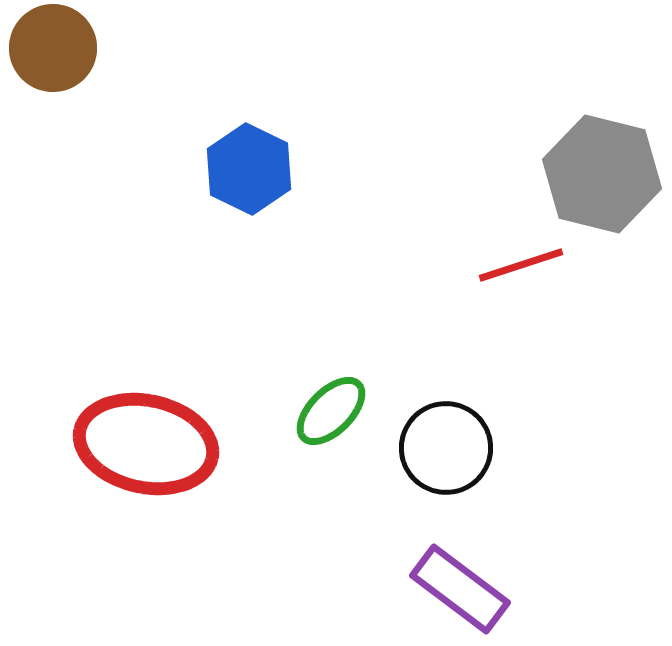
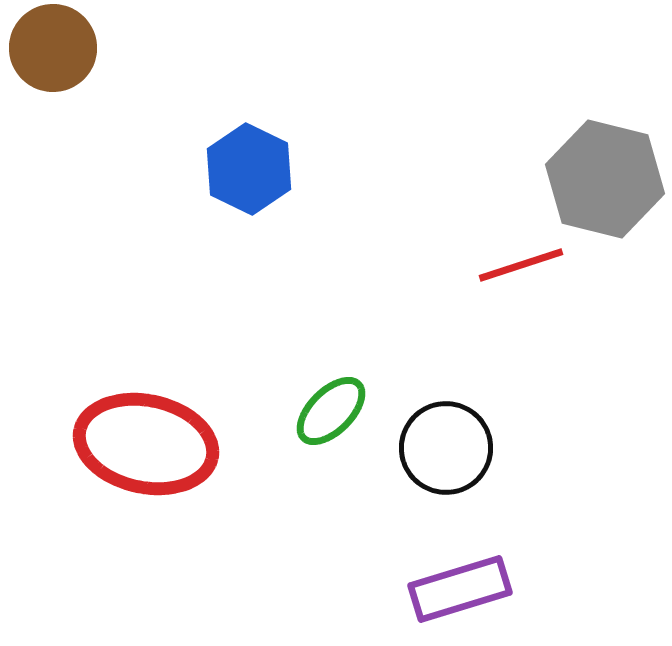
gray hexagon: moved 3 px right, 5 px down
purple rectangle: rotated 54 degrees counterclockwise
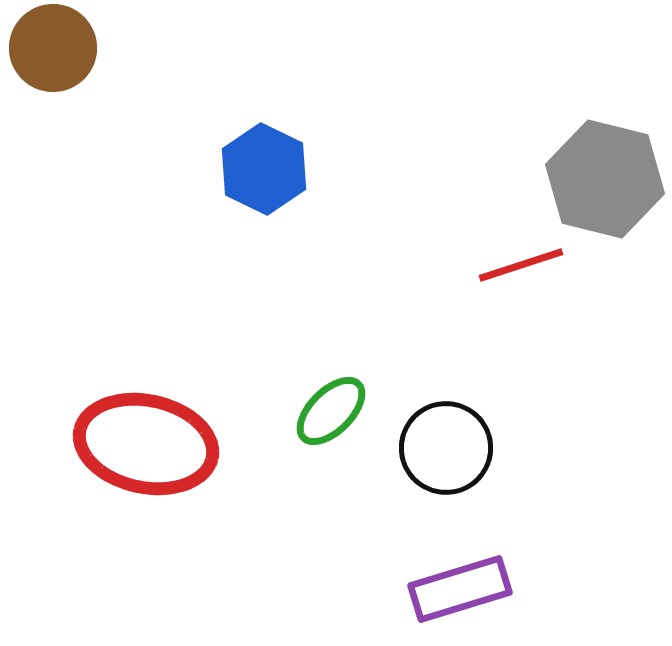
blue hexagon: moved 15 px right
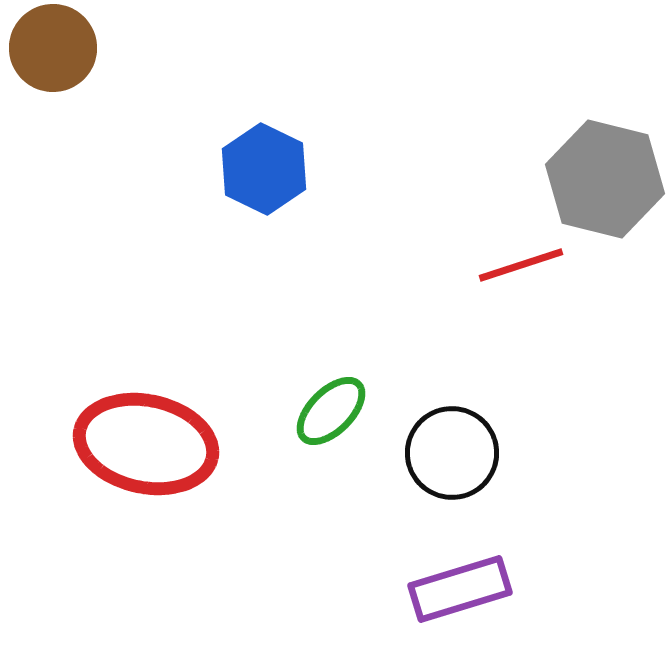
black circle: moved 6 px right, 5 px down
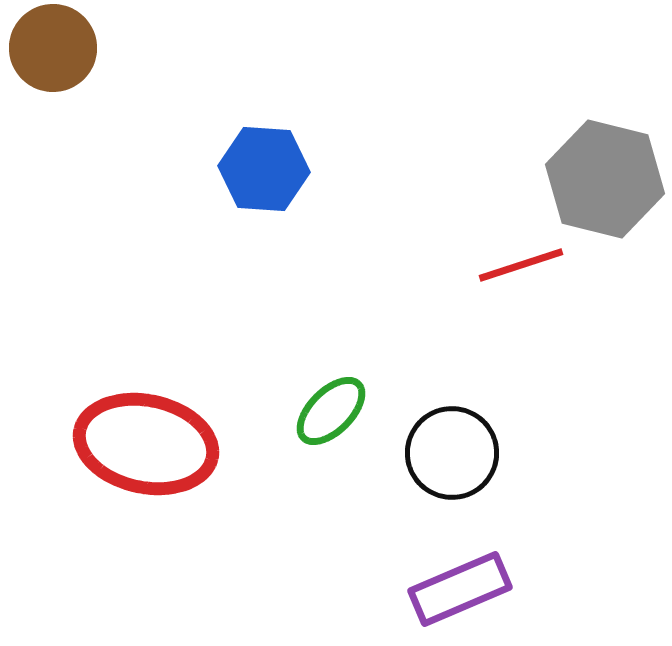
blue hexagon: rotated 22 degrees counterclockwise
purple rectangle: rotated 6 degrees counterclockwise
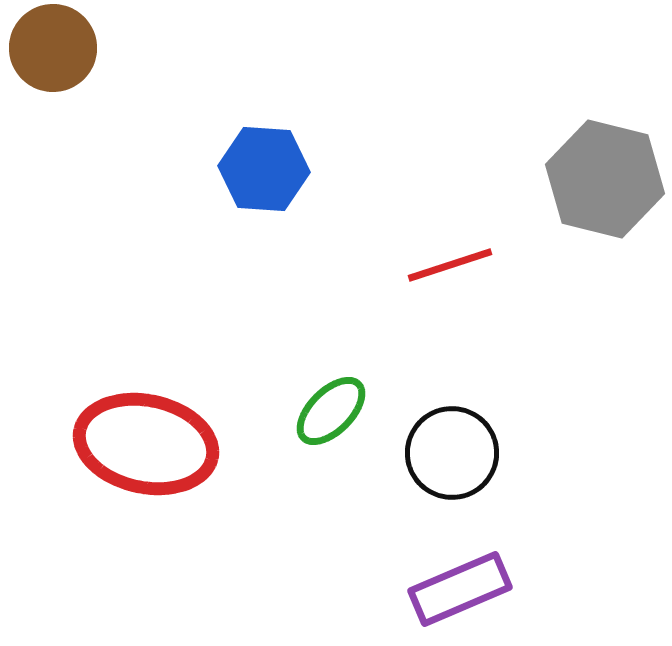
red line: moved 71 px left
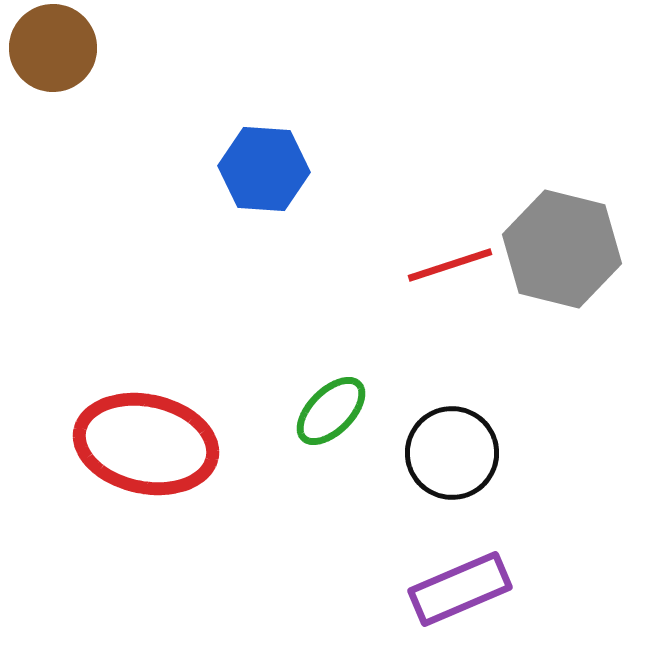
gray hexagon: moved 43 px left, 70 px down
